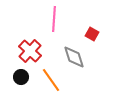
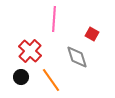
gray diamond: moved 3 px right
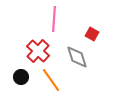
red cross: moved 8 px right
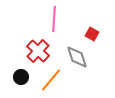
orange line: rotated 75 degrees clockwise
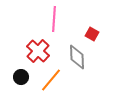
gray diamond: rotated 15 degrees clockwise
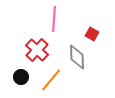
red cross: moved 1 px left, 1 px up
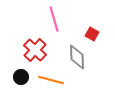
pink line: rotated 20 degrees counterclockwise
red cross: moved 2 px left
orange line: rotated 65 degrees clockwise
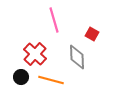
pink line: moved 1 px down
red cross: moved 4 px down
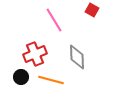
pink line: rotated 15 degrees counterclockwise
red square: moved 24 px up
red cross: rotated 25 degrees clockwise
